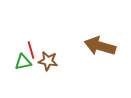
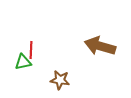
red line: rotated 18 degrees clockwise
brown star: moved 12 px right, 19 px down
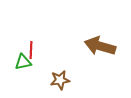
brown star: rotated 18 degrees counterclockwise
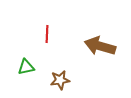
red line: moved 16 px right, 16 px up
green triangle: moved 3 px right, 5 px down
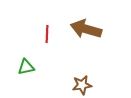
brown arrow: moved 14 px left, 17 px up
brown star: moved 22 px right, 5 px down
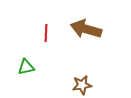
red line: moved 1 px left, 1 px up
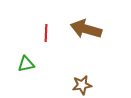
green triangle: moved 3 px up
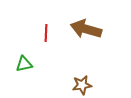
green triangle: moved 2 px left
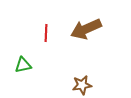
brown arrow: rotated 40 degrees counterclockwise
green triangle: moved 1 px left, 1 px down
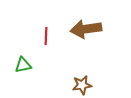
brown arrow: rotated 16 degrees clockwise
red line: moved 3 px down
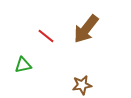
brown arrow: rotated 44 degrees counterclockwise
red line: rotated 54 degrees counterclockwise
